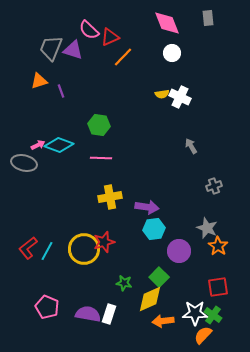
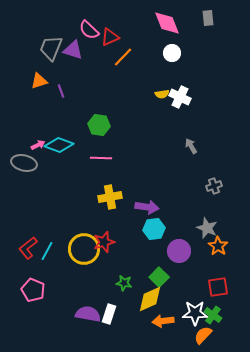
pink pentagon: moved 14 px left, 17 px up
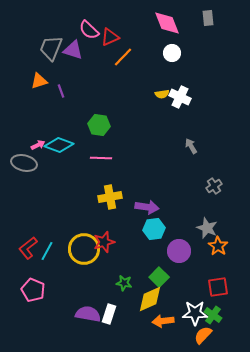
gray cross: rotated 14 degrees counterclockwise
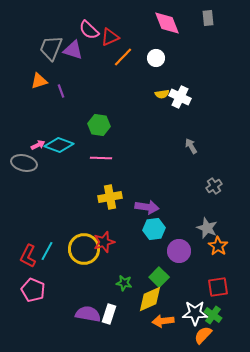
white circle: moved 16 px left, 5 px down
red L-shape: moved 8 px down; rotated 25 degrees counterclockwise
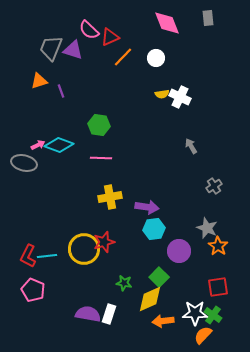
cyan line: moved 5 px down; rotated 54 degrees clockwise
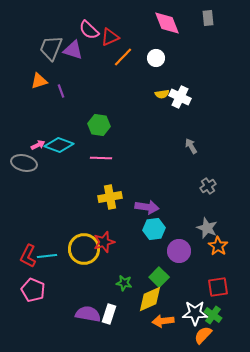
gray cross: moved 6 px left
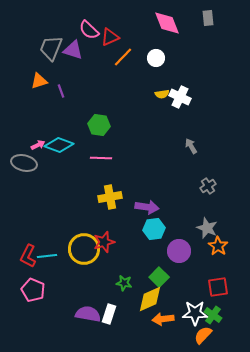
orange arrow: moved 2 px up
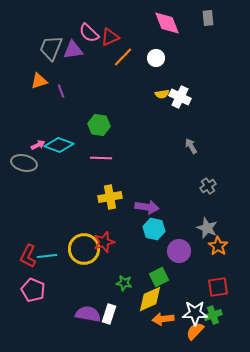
pink semicircle: moved 3 px down
purple triangle: rotated 25 degrees counterclockwise
cyan hexagon: rotated 20 degrees clockwise
green square: rotated 18 degrees clockwise
green cross: rotated 36 degrees clockwise
orange semicircle: moved 8 px left, 4 px up
